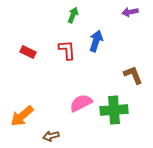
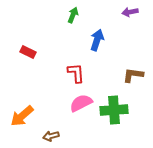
blue arrow: moved 1 px right, 1 px up
red L-shape: moved 9 px right, 23 px down
brown L-shape: rotated 60 degrees counterclockwise
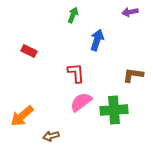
red rectangle: moved 1 px right, 1 px up
pink semicircle: moved 1 px up; rotated 10 degrees counterclockwise
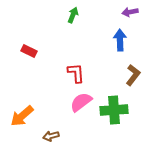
blue arrow: moved 23 px right; rotated 20 degrees counterclockwise
brown L-shape: rotated 120 degrees clockwise
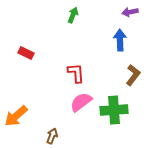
red rectangle: moved 3 px left, 2 px down
orange arrow: moved 6 px left
brown arrow: moved 1 px right; rotated 126 degrees clockwise
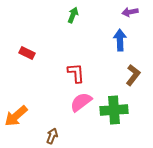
red rectangle: moved 1 px right
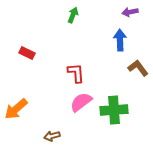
brown L-shape: moved 5 px right, 7 px up; rotated 75 degrees counterclockwise
orange arrow: moved 7 px up
brown arrow: rotated 126 degrees counterclockwise
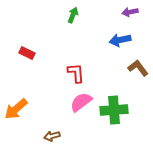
blue arrow: rotated 100 degrees counterclockwise
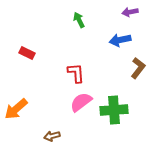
green arrow: moved 6 px right, 5 px down; rotated 49 degrees counterclockwise
brown L-shape: rotated 75 degrees clockwise
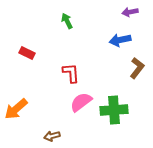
green arrow: moved 12 px left, 1 px down
brown L-shape: moved 1 px left
red L-shape: moved 5 px left
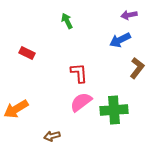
purple arrow: moved 1 px left, 3 px down
blue arrow: rotated 15 degrees counterclockwise
red L-shape: moved 8 px right
orange arrow: rotated 10 degrees clockwise
